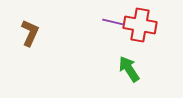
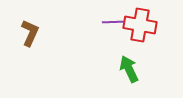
purple line: rotated 15 degrees counterclockwise
green arrow: rotated 8 degrees clockwise
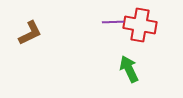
brown L-shape: rotated 40 degrees clockwise
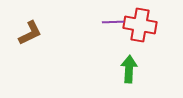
green arrow: rotated 28 degrees clockwise
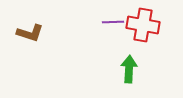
red cross: moved 3 px right
brown L-shape: rotated 44 degrees clockwise
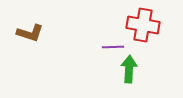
purple line: moved 25 px down
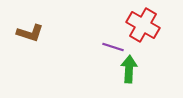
red cross: rotated 20 degrees clockwise
purple line: rotated 20 degrees clockwise
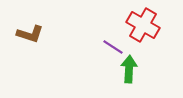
brown L-shape: moved 1 px down
purple line: rotated 15 degrees clockwise
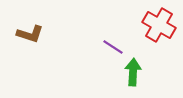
red cross: moved 16 px right
green arrow: moved 4 px right, 3 px down
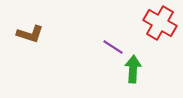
red cross: moved 1 px right, 2 px up
green arrow: moved 3 px up
